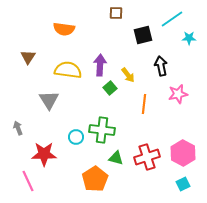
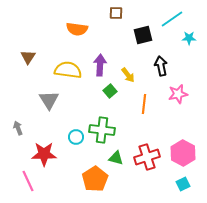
orange semicircle: moved 13 px right
green square: moved 3 px down
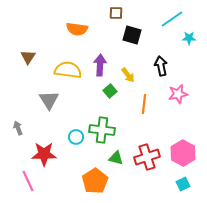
black square: moved 11 px left; rotated 30 degrees clockwise
orange pentagon: moved 2 px down
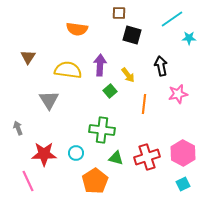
brown square: moved 3 px right
cyan circle: moved 16 px down
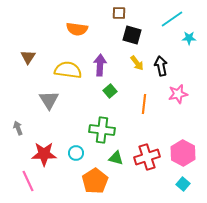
yellow arrow: moved 9 px right, 12 px up
cyan square: rotated 24 degrees counterclockwise
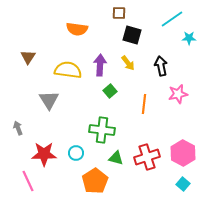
yellow arrow: moved 9 px left
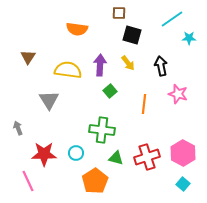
pink star: rotated 30 degrees clockwise
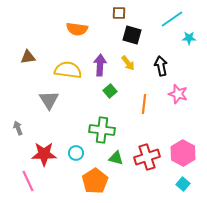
brown triangle: rotated 49 degrees clockwise
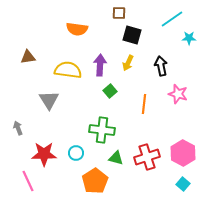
yellow arrow: rotated 63 degrees clockwise
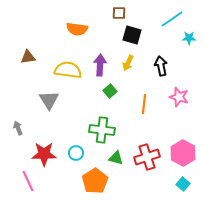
pink star: moved 1 px right, 3 px down
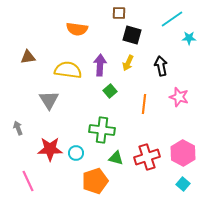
red star: moved 6 px right, 5 px up
orange pentagon: rotated 15 degrees clockwise
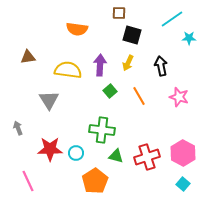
orange line: moved 5 px left, 8 px up; rotated 36 degrees counterclockwise
green triangle: moved 2 px up
orange pentagon: rotated 15 degrees counterclockwise
